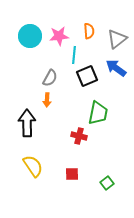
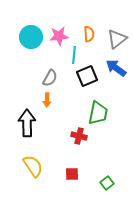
orange semicircle: moved 3 px down
cyan circle: moved 1 px right, 1 px down
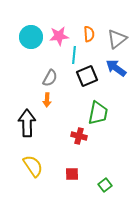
green square: moved 2 px left, 2 px down
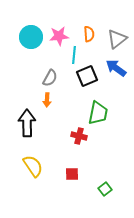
green square: moved 4 px down
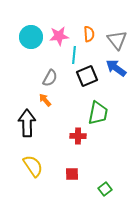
gray triangle: moved 1 px down; rotated 30 degrees counterclockwise
orange arrow: moved 2 px left; rotated 136 degrees clockwise
red cross: moved 1 px left; rotated 14 degrees counterclockwise
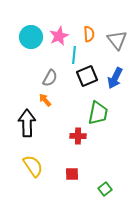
pink star: rotated 18 degrees counterclockwise
blue arrow: moved 1 px left, 10 px down; rotated 100 degrees counterclockwise
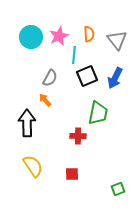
green square: moved 13 px right; rotated 16 degrees clockwise
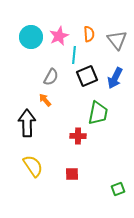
gray semicircle: moved 1 px right, 1 px up
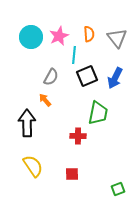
gray triangle: moved 2 px up
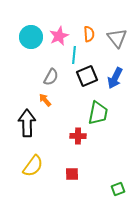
yellow semicircle: rotated 70 degrees clockwise
